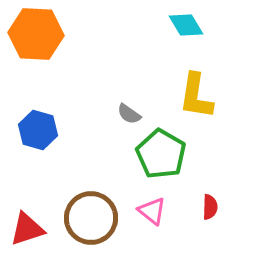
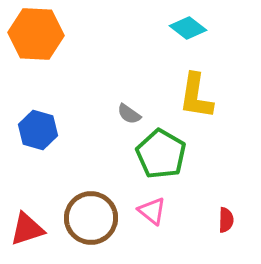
cyan diamond: moved 2 px right, 3 px down; rotated 21 degrees counterclockwise
red semicircle: moved 16 px right, 13 px down
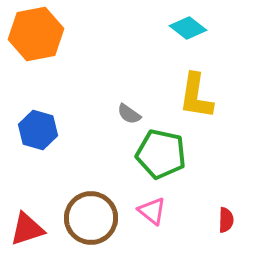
orange hexagon: rotated 14 degrees counterclockwise
green pentagon: rotated 18 degrees counterclockwise
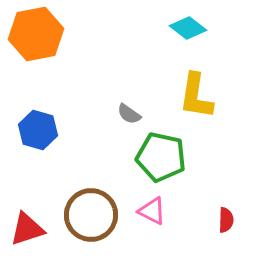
green pentagon: moved 3 px down
pink triangle: rotated 12 degrees counterclockwise
brown circle: moved 3 px up
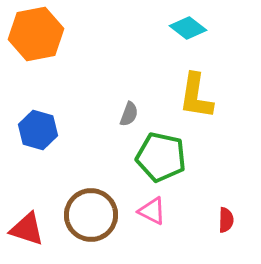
gray semicircle: rotated 105 degrees counterclockwise
red triangle: rotated 36 degrees clockwise
